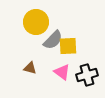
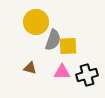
gray semicircle: rotated 25 degrees counterclockwise
pink triangle: rotated 36 degrees counterclockwise
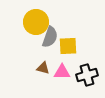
gray semicircle: moved 3 px left, 3 px up
brown triangle: moved 13 px right
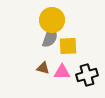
yellow circle: moved 16 px right, 2 px up
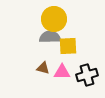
yellow circle: moved 2 px right, 1 px up
gray semicircle: rotated 110 degrees counterclockwise
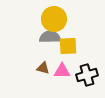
pink triangle: moved 1 px up
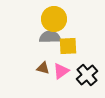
pink triangle: moved 1 px left; rotated 36 degrees counterclockwise
black cross: rotated 25 degrees counterclockwise
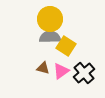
yellow circle: moved 4 px left
yellow square: moved 2 px left; rotated 36 degrees clockwise
black cross: moved 3 px left, 2 px up
